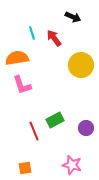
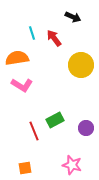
pink L-shape: rotated 40 degrees counterclockwise
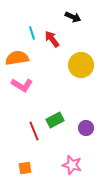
red arrow: moved 2 px left, 1 px down
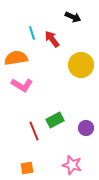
orange semicircle: moved 1 px left
orange square: moved 2 px right
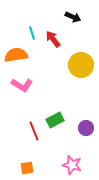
red arrow: moved 1 px right
orange semicircle: moved 3 px up
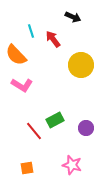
cyan line: moved 1 px left, 2 px up
orange semicircle: rotated 125 degrees counterclockwise
red line: rotated 18 degrees counterclockwise
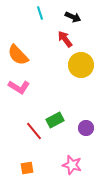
cyan line: moved 9 px right, 18 px up
red arrow: moved 12 px right
orange semicircle: moved 2 px right
pink L-shape: moved 3 px left, 2 px down
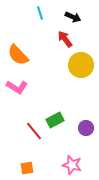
pink L-shape: moved 2 px left
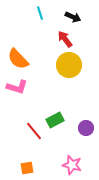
orange semicircle: moved 4 px down
yellow circle: moved 12 px left
pink L-shape: rotated 15 degrees counterclockwise
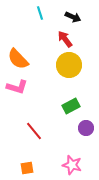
green rectangle: moved 16 px right, 14 px up
